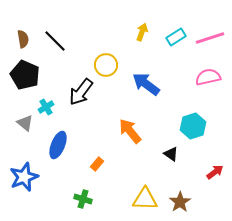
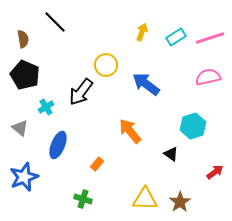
black line: moved 19 px up
gray triangle: moved 5 px left, 5 px down
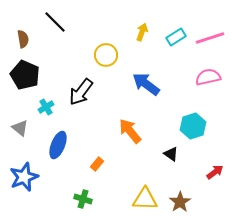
yellow circle: moved 10 px up
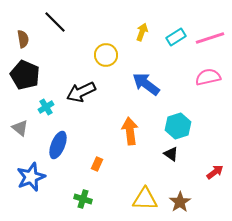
black arrow: rotated 28 degrees clockwise
cyan hexagon: moved 15 px left
orange arrow: rotated 32 degrees clockwise
orange rectangle: rotated 16 degrees counterclockwise
blue star: moved 7 px right
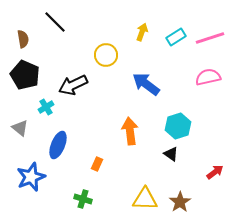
black arrow: moved 8 px left, 7 px up
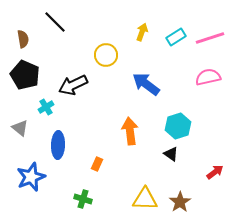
blue ellipse: rotated 20 degrees counterclockwise
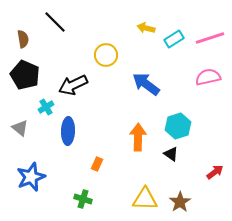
yellow arrow: moved 4 px right, 4 px up; rotated 96 degrees counterclockwise
cyan rectangle: moved 2 px left, 2 px down
orange arrow: moved 8 px right, 6 px down; rotated 8 degrees clockwise
blue ellipse: moved 10 px right, 14 px up
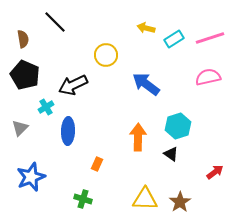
gray triangle: rotated 36 degrees clockwise
